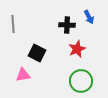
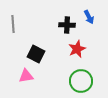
black square: moved 1 px left, 1 px down
pink triangle: moved 3 px right, 1 px down
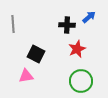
blue arrow: rotated 104 degrees counterclockwise
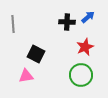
blue arrow: moved 1 px left
black cross: moved 3 px up
red star: moved 8 px right, 2 px up
green circle: moved 6 px up
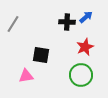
blue arrow: moved 2 px left
gray line: rotated 36 degrees clockwise
black square: moved 5 px right, 1 px down; rotated 18 degrees counterclockwise
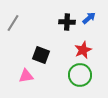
blue arrow: moved 3 px right, 1 px down
gray line: moved 1 px up
red star: moved 2 px left, 3 px down
black square: rotated 12 degrees clockwise
green circle: moved 1 px left
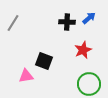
black square: moved 3 px right, 6 px down
green circle: moved 9 px right, 9 px down
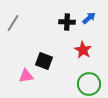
red star: rotated 18 degrees counterclockwise
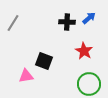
red star: moved 1 px right, 1 px down
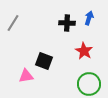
blue arrow: rotated 32 degrees counterclockwise
black cross: moved 1 px down
